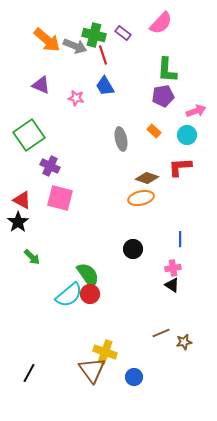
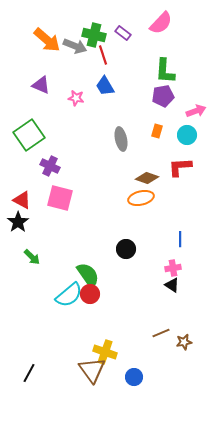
green L-shape: moved 2 px left, 1 px down
orange rectangle: moved 3 px right; rotated 64 degrees clockwise
black circle: moved 7 px left
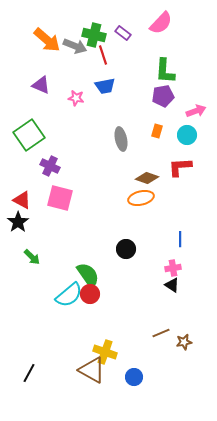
blue trapezoid: rotated 70 degrees counterclockwise
brown triangle: rotated 24 degrees counterclockwise
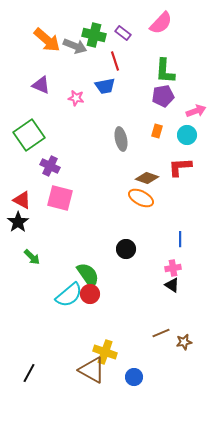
red line: moved 12 px right, 6 px down
orange ellipse: rotated 40 degrees clockwise
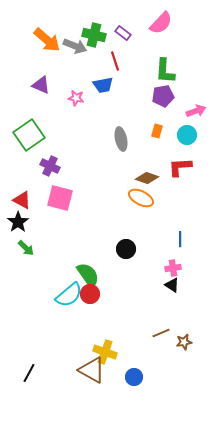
blue trapezoid: moved 2 px left, 1 px up
green arrow: moved 6 px left, 9 px up
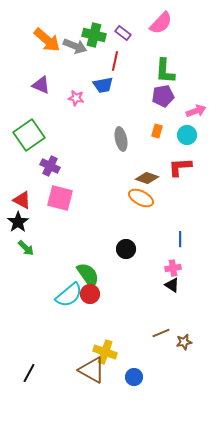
red line: rotated 30 degrees clockwise
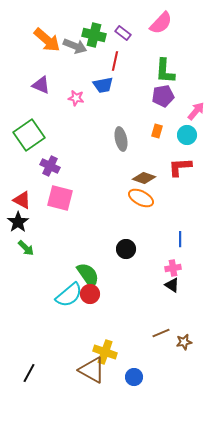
pink arrow: rotated 30 degrees counterclockwise
brown diamond: moved 3 px left
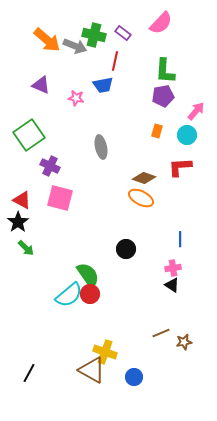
gray ellipse: moved 20 px left, 8 px down
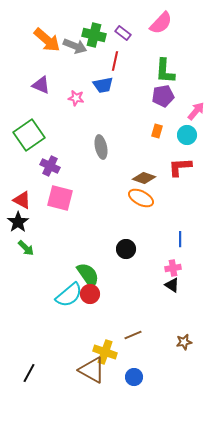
brown line: moved 28 px left, 2 px down
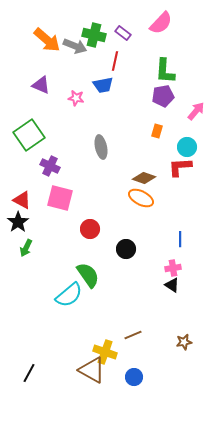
cyan circle: moved 12 px down
green arrow: rotated 72 degrees clockwise
red circle: moved 65 px up
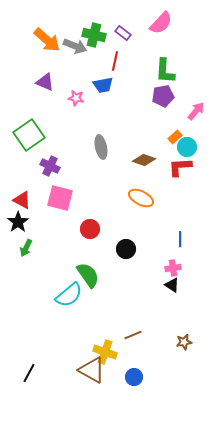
purple triangle: moved 4 px right, 3 px up
orange rectangle: moved 18 px right, 6 px down; rotated 32 degrees clockwise
brown diamond: moved 18 px up
